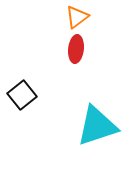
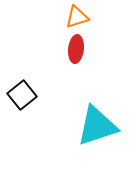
orange triangle: rotated 20 degrees clockwise
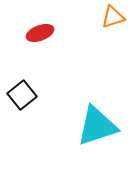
orange triangle: moved 36 px right
red ellipse: moved 36 px left, 16 px up; rotated 64 degrees clockwise
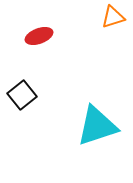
red ellipse: moved 1 px left, 3 px down
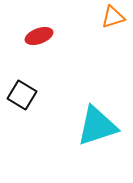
black square: rotated 20 degrees counterclockwise
